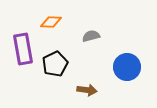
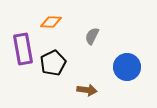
gray semicircle: moved 1 px right; rotated 48 degrees counterclockwise
black pentagon: moved 2 px left, 1 px up
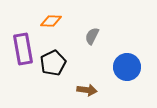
orange diamond: moved 1 px up
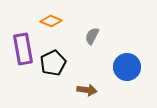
orange diamond: rotated 20 degrees clockwise
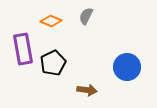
gray semicircle: moved 6 px left, 20 px up
